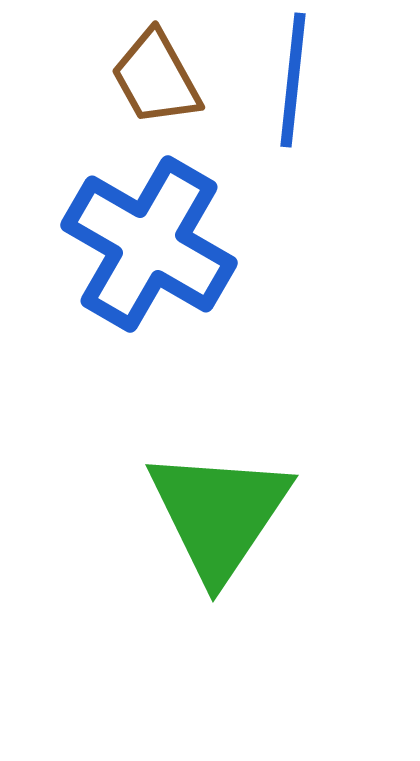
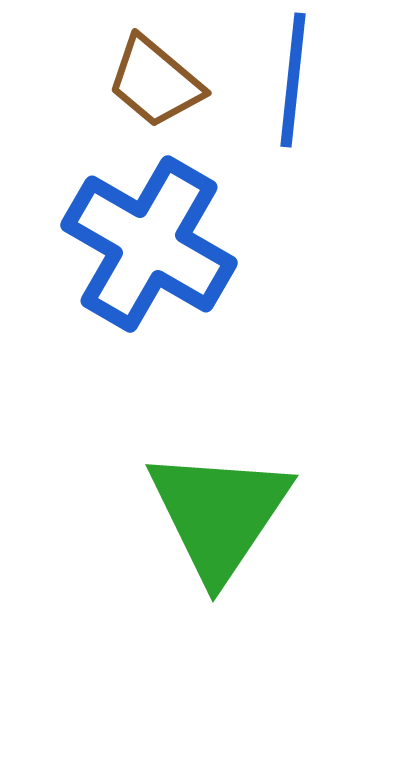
brown trapezoid: moved 1 px left, 4 px down; rotated 21 degrees counterclockwise
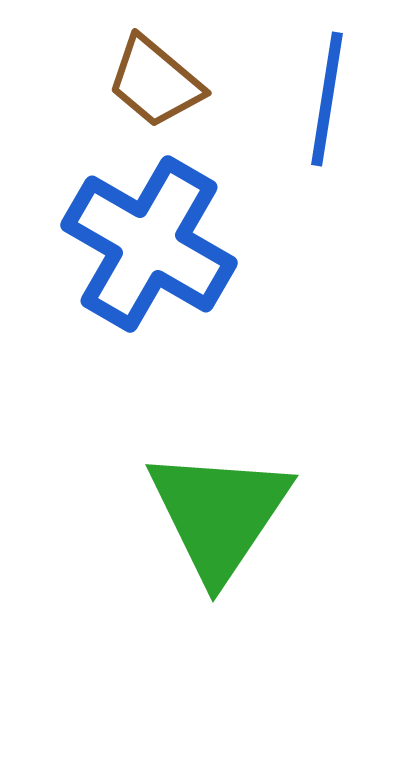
blue line: moved 34 px right, 19 px down; rotated 3 degrees clockwise
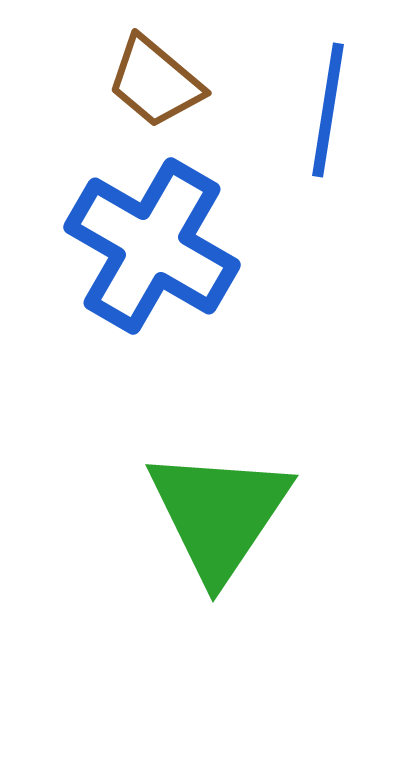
blue line: moved 1 px right, 11 px down
blue cross: moved 3 px right, 2 px down
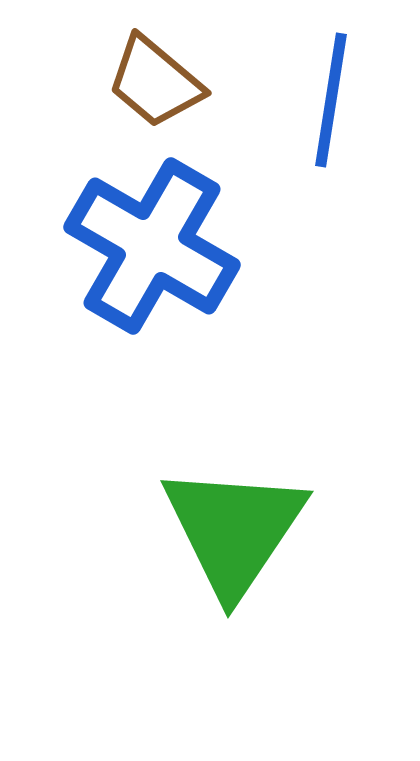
blue line: moved 3 px right, 10 px up
green triangle: moved 15 px right, 16 px down
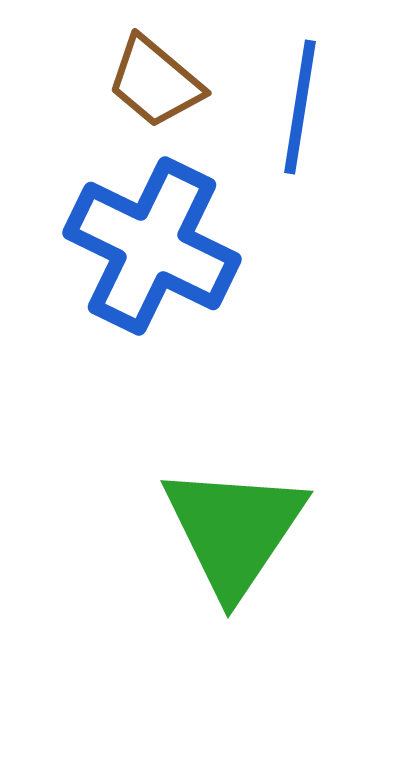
blue line: moved 31 px left, 7 px down
blue cross: rotated 4 degrees counterclockwise
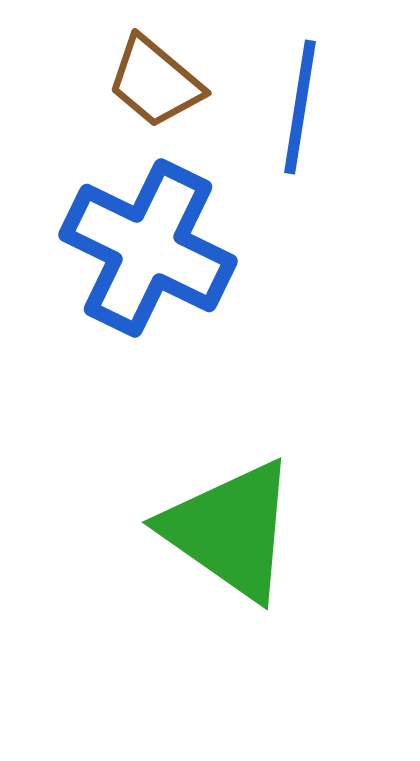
blue cross: moved 4 px left, 2 px down
green triangle: moved 4 px left; rotated 29 degrees counterclockwise
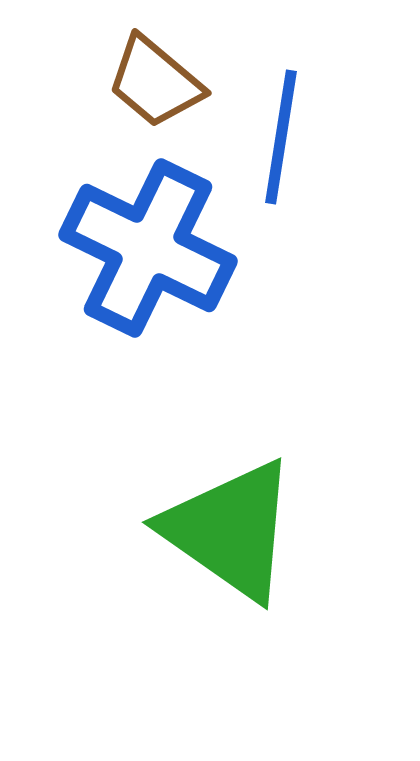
blue line: moved 19 px left, 30 px down
